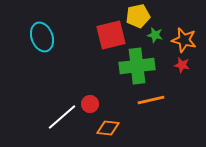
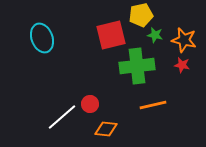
yellow pentagon: moved 3 px right, 1 px up
cyan ellipse: moved 1 px down
orange line: moved 2 px right, 5 px down
orange diamond: moved 2 px left, 1 px down
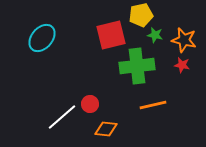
cyan ellipse: rotated 60 degrees clockwise
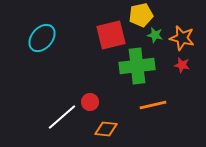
orange star: moved 2 px left, 2 px up
red circle: moved 2 px up
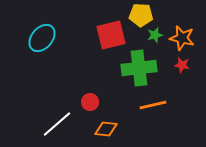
yellow pentagon: rotated 15 degrees clockwise
green star: rotated 28 degrees counterclockwise
green cross: moved 2 px right, 2 px down
white line: moved 5 px left, 7 px down
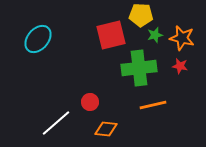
cyan ellipse: moved 4 px left, 1 px down
red star: moved 2 px left, 1 px down
white line: moved 1 px left, 1 px up
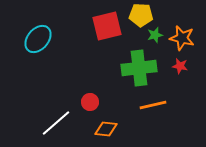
red square: moved 4 px left, 9 px up
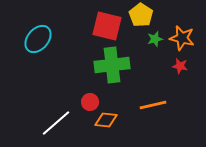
yellow pentagon: rotated 30 degrees clockwise
red square: rotated 28 degrees clockwise
green star: moved 4 px down
green cross: moved 27 px left, 3 px up
orange diamond: moved 9 px up
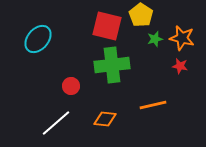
red circle: moved 19 px left, 16 px up
orange diamond: moved 1 px left, 1 px up
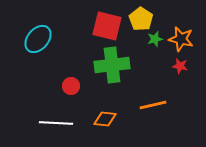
yellow pentagon: moved 4 px down
orange star: moved 1 px left, 1 px down
white line: rotated 44 degrees clockwise
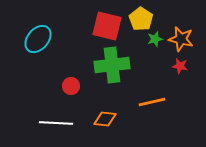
orange line: moved 1 px left, 3 px up
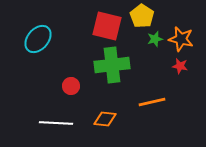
yellow pentagon: moved 1 px right, 3 px up
